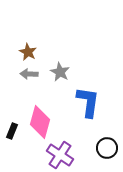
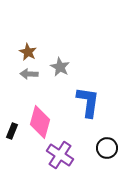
gray star: moved 5 px up
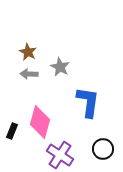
black circle: moved 4 px left, 1 px down
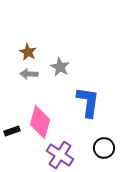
black rectangle: rotated 49 degrees clockwise
black circle: moved 1 px right, 1 px up
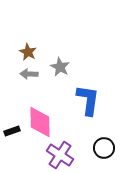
blue L-shape: moved 2 px up
pink diamond: rotated 16 degrees counterclockwise
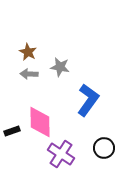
gray star: rotated 18 degrees counterclockwise
blue L-shape: rotated 28 degrees clockwise
purple cross: moved 1 px right, 1 px up
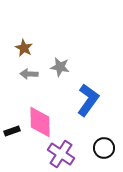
brown star: moved 4 px left, 4 px up
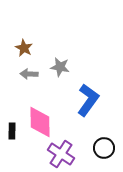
black rectangle: rotated 70 degrees counterclockwise
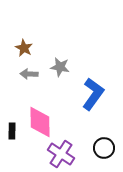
blue L-shape: moved 5 px right, 6 px up
